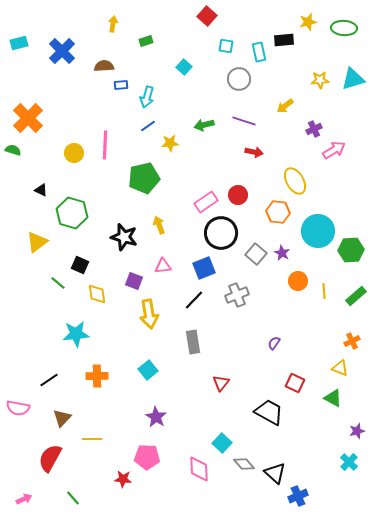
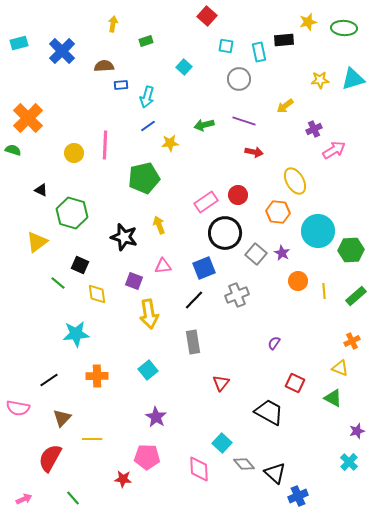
black circle at (221, 233): moved 4 px right
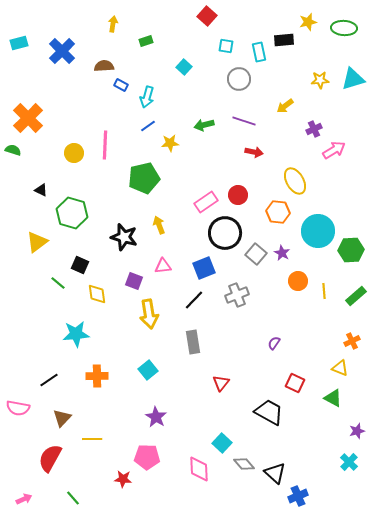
blue rectangle at (121, 85): rotated 32 degrees clockwise
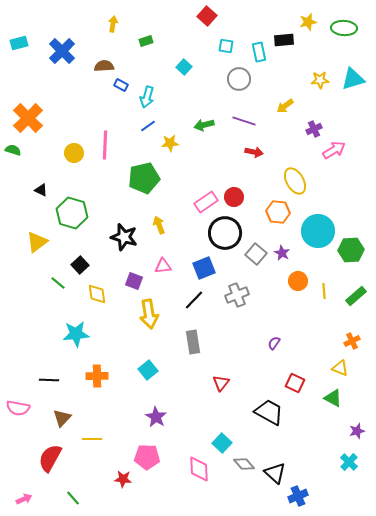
red circle at (238, 195): moved 4 px left, 2 px down
black square at (80, 265): rotated 24 degrees clockwise
black line at (49, 380): rotated 36 degrees clockwise
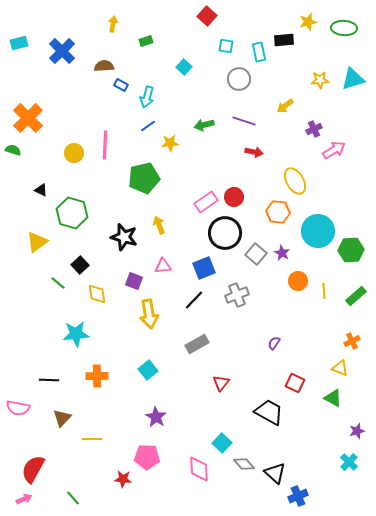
gray rectangle at (193, 342): moved 4 px right, 2 px down; rotated 70 degrees clockwise
red semicircle at (50, 458): moved 17 px left, 11 px down
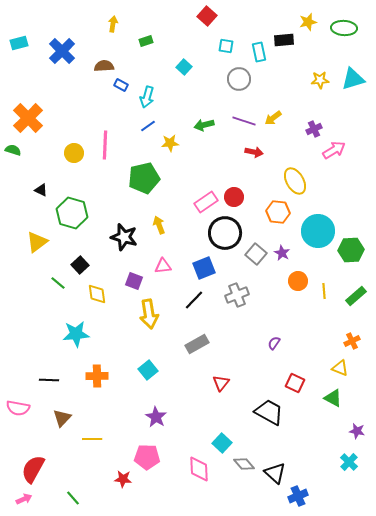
yellow arrow at (285, 106): moved 12 px left, 12 px down
purple star at (357, 431): rotated 28 degrees clockwise
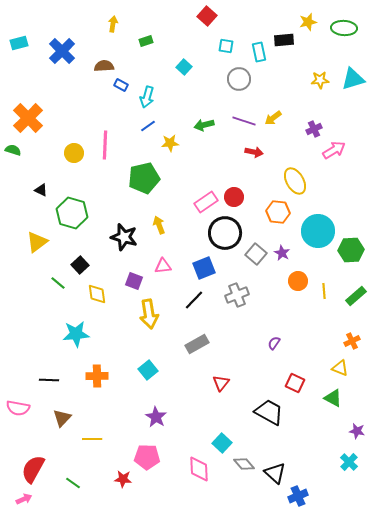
green line at (73, 498): moved 15 px up; rotated 14 degrees counterclockwise
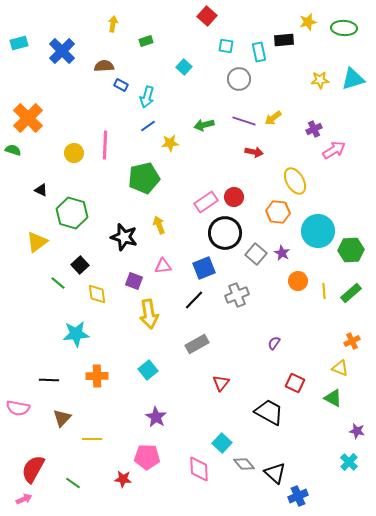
green rectangle at (356, 296): moved 5 px left, 3 px up
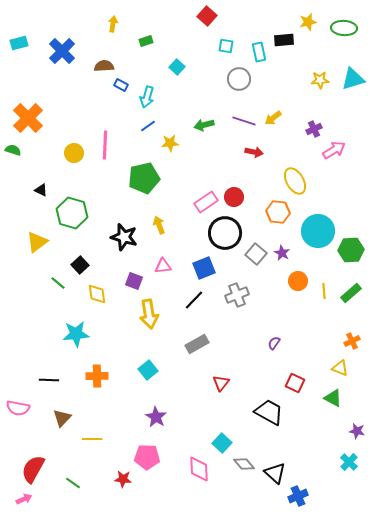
cyan square at (184, 67): moved 7 px left
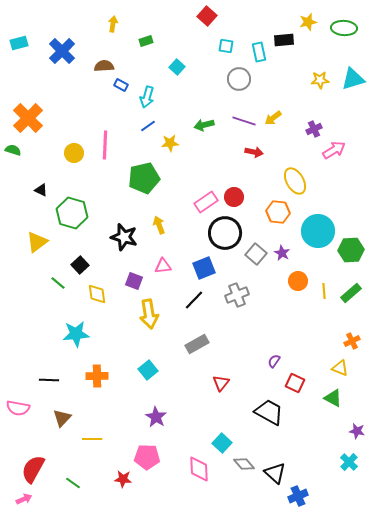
purple semicircle at (274, 343): moved 18 px down
